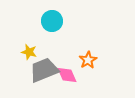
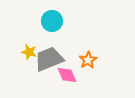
gray trapezoid: moved 5 px right, 11 px up
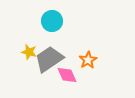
gray trapezoid: rotated 12 degrees counterclockwise
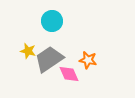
yellow star: moved 1 px left, 1 px up
orange star: rotated 30 degrees counterclockwise
pink diamond: moved 2 px right, 1 px up
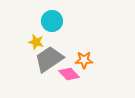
yellow star: moved 8 px right, 9 px up
orange star: moved 4 px left; rotated 12 degrees counterclockwise
pink diamond: rotated 20 degrees counterclockwise
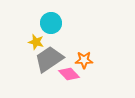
cyan circle: moved 1 px left, 2 px down
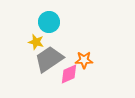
cyan circle: moved 2 px left, 1 px up
pink diamond: rotated 70 degrees counterclockwise
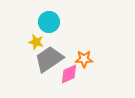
orange star: moved 1 px up
